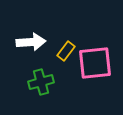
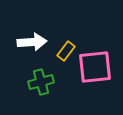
white arrow: moved 1 px right
pink square: moved 4 px down
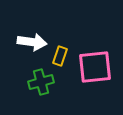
white arrow: rotated 12 degrees clockwise
yellow rectangle: moved 6 px left, 5 px down; rotated 18 degrees counterclockwise
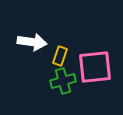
green cross: moved 22 px right, 1 px up
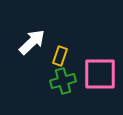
white arrow: rotated 52 degrees counterclockwise
pink square: moved 5 px right, 7 px down; rotated 6 degrees clockwise
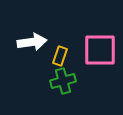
white arrow: rotated 36 degrees clockwise
pink square: moved 24 px up
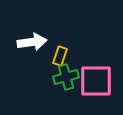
pink square: moved 4 px left, 31 px down
green cross: moved 3 px right, 4 px up
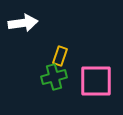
white arrow: moved 9 px left, 19 px up
green cross: moved 12 px left
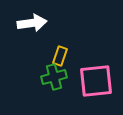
white arrow: moved 9 px right
pink square: rotated 6 degrees counterclockwise
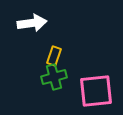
yellow rectangle: moved 6 px left
pink square: moved 10 px down
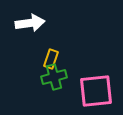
white arrow: moved 2 px left
yellow rectangle: moved 3 px left, 3 px down
